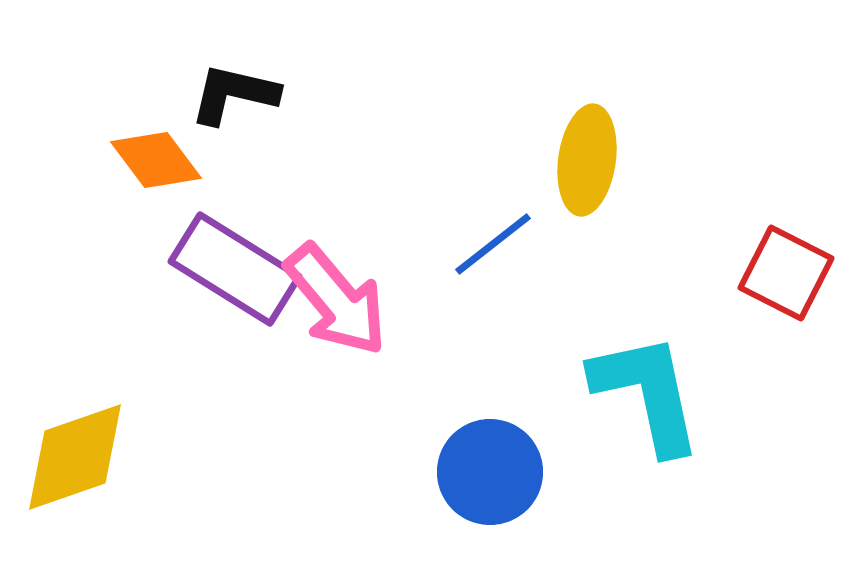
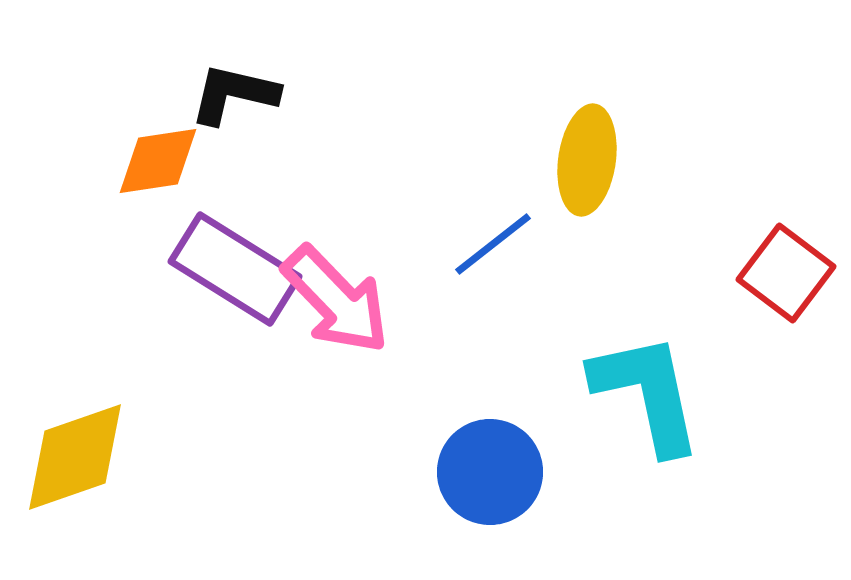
orange diamond: moved 2 px right, 1 px down; rotated 62 degrees counterclockwise
red square: rotated 10 degrees clockwise
pink arrow: rotated 4 degrees counterclockwise
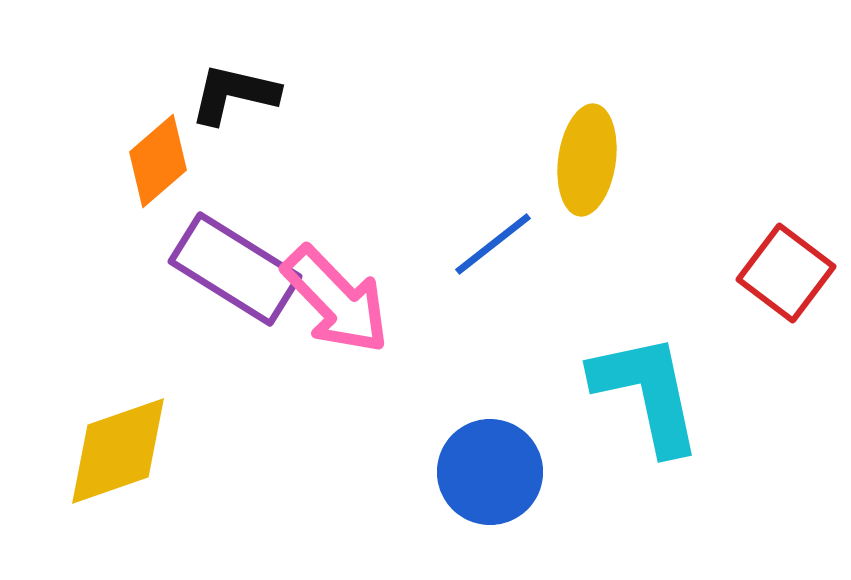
orange diamond: rotated 32 degrees counterclockwise
yellow diamond: moved 43 px right, 6 px up
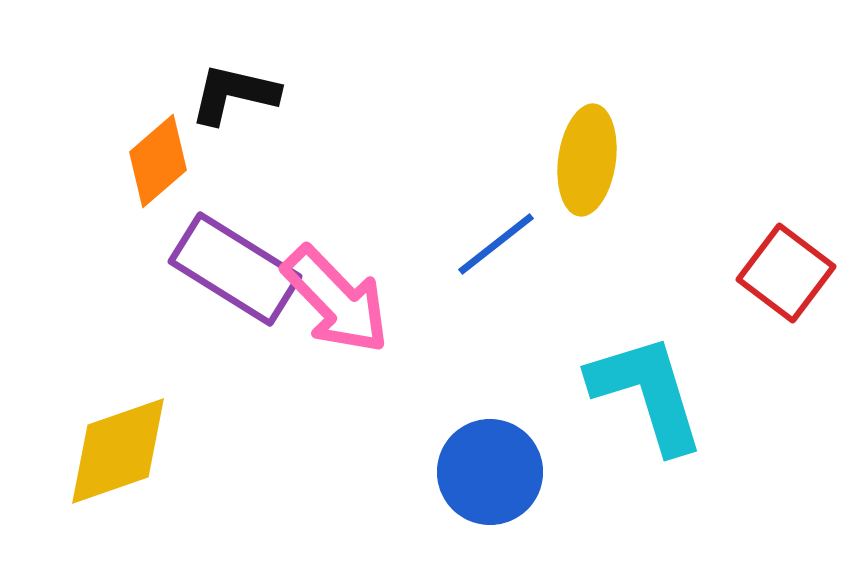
blue line: moved 3 px right
cyan L-shape: rotated 5 degrees counterclockwise
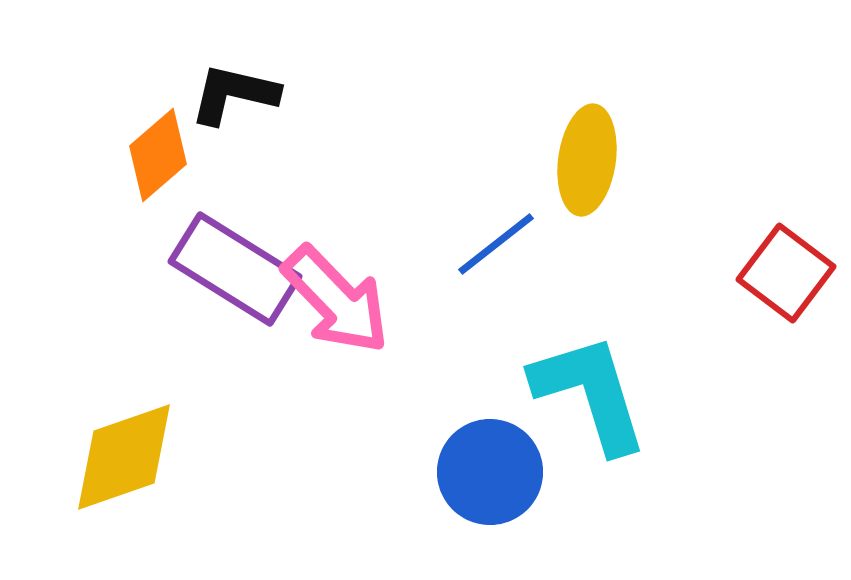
orange diamond: moved 6 px up
cyan L-shape: moved 57 px left
yellow diamond: moved 6 px right, 6 px down
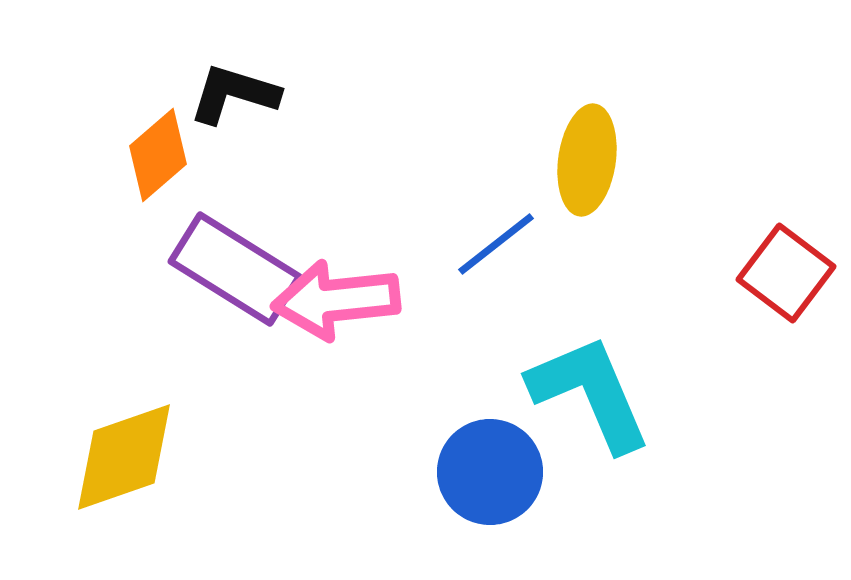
black L-shape: rotated 4 degrees clockwise
pink arrow: rotated 128 degrees clockwise
cyan L-shape: rotated 6 degrees counterclockwise
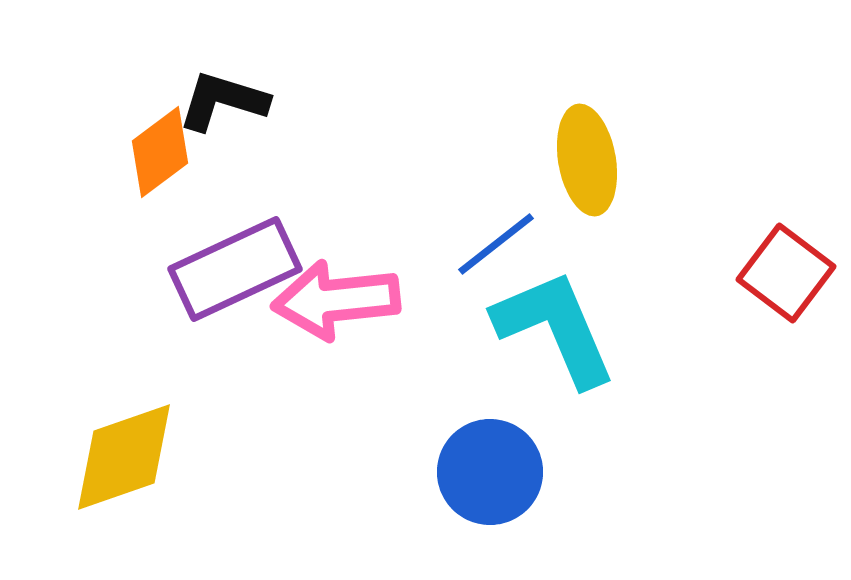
black L-shape: moved 11 px left, 7 px down
orange diamond: moved 2 px right, 3 px up; rotated 4 degrees clockwise
yellow ellipse: rotated 18 degrees counterclockwise
purple rectangle: rotated 57 degrees counterclockwise
cyan L-shape: moved 35 px left, 65 px up
